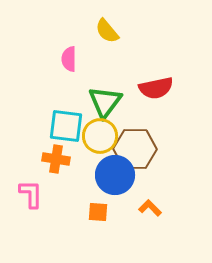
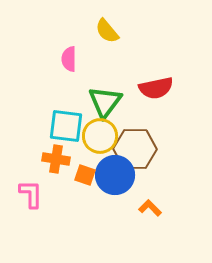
orange square: moved 13 px left, 37 px up; rotated 15 degrees clockwise
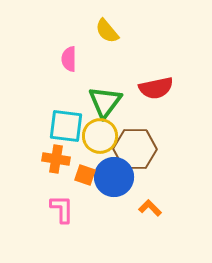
blue circle: moved 1 px left, 2 px down
pink L-shape: moved 31 px right, 15 px down
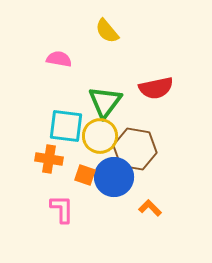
pink semicircle: moved 10 px left; rotated 100 degrees clockwise
brown hexagon: rotated 9 degrees clockwise
orange cross: moved 7 px left
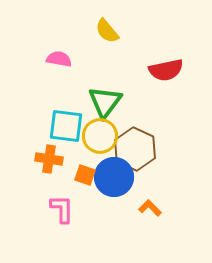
red semicircle: moved 10 px right, 18 px up
brown hexagon: rotated 15 degrees clockwise
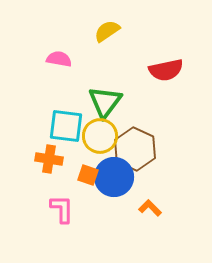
yellow semicircle: rotated 96 degrees clockwise
orange square: moved 3 px right
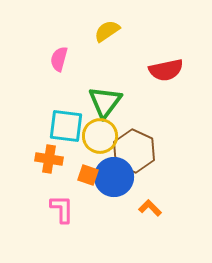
pink semicircle: rotated 85 degrees counterclockwise
brown hexagon: moved 1 px left, 2 px down
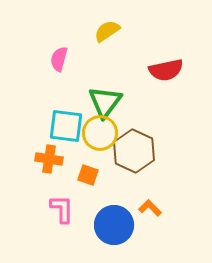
yellow circle: moved 3 px up
blue circle: moved 48 px down
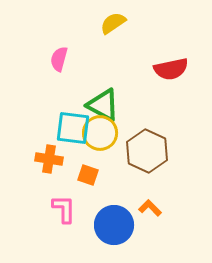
yellow semicircle: moved 6 px right, 8 px up
red semicircle: moved 5 px right, 1 px up
green triangle: moved 2 px left, 3 px down; rotated 39 degrees counterclockwise
cyan square: moved 7 px right, 2 px down
brown hexagon: moved 13 px right
pink L-shape: moved 2 px right
